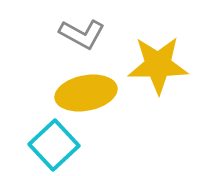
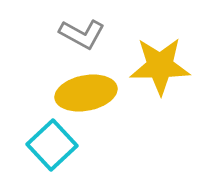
yellow star: moved 2 px right, 1 px down
cyan square: moved 2 px left
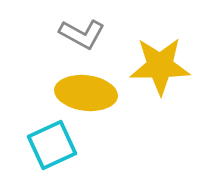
yellow ellipse: rotated 18 degrees clockwise
cyan square: rotated 18 degrees clockwise
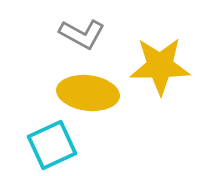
yellow ellipse: moved 2 px right
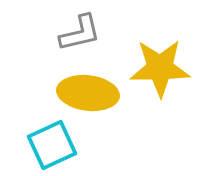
gray L-shape: moved 2 px left, 1 px up; rotated 42 degrees counterclockwise
yellow star: moved 2 px down
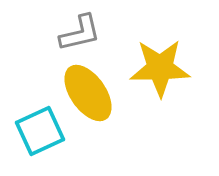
yellow ellipse: rotated 48 degrees clockwise
cyan square: moved 12 px left, 14 px up
